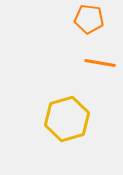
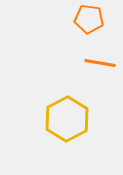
yellow hexagon: rotated 12 degrees counterclockwise
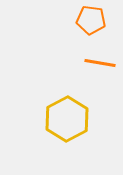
orange pentagon: moved 2 px right, 1 px down
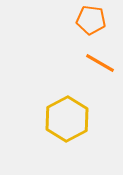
orange line: rotated 20 degrees clockwise
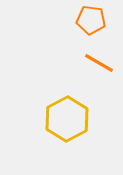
orange line: moved 1 px left
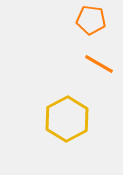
orange line: moved 1 px down
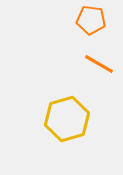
yellow hexagon: rotated 12 degrees clockwise
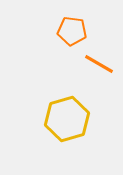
orange pentagon: moved 19 px left, 11 px down
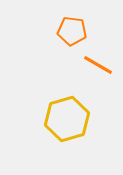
orange line: moved 1 px left, 1 px down
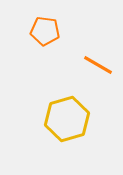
orange pentagon: moved 27 px left
